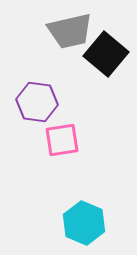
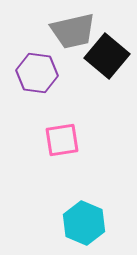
gray trapezoid: moved 3 px right
black square: moved 1 px right, 2 px down
purple hexagon: moved 29 px up
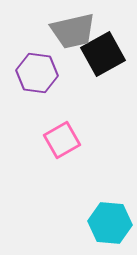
black square: moved 4 px left, 2 px up; rotated 21 degrees clockwise
pink square: rotated 21 degrees counterclockwise
cyan hexagon: moved 26 px right; rotated 18 degrees counterclockwise
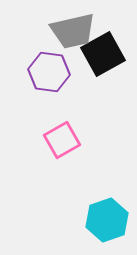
purple hexagon: moved 12 px right, 1 px up
cyan hexagon: moved 3 px left, 3 px up; rotated 24 degrees counterclockwise
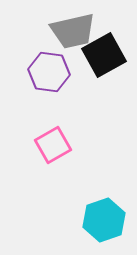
black square: moved 1 px right, 1 px down
pink square: moved 9 px left, 5 px down
cyan hexagon: moved 3 px left
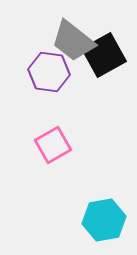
gray trapezoid: moved 10 px down; rotated 51 degrees clockwise
cyan hexagon: rotated 9 degrees clockwise
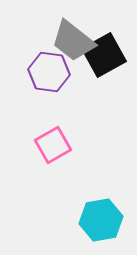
cyan hexagon: moved 3 px left
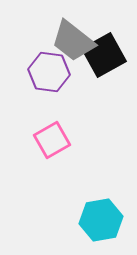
pink square: moved 1 px left, 5 px up
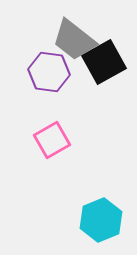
gray trapezoid: moved 1 px right, 1 px up
black square: moved 7 px down
cyan hexagon: rotated 12 degrees counterclockwise
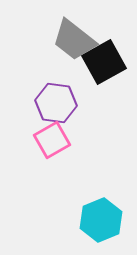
purple hexagon: moved 7 px right, 31 px down
